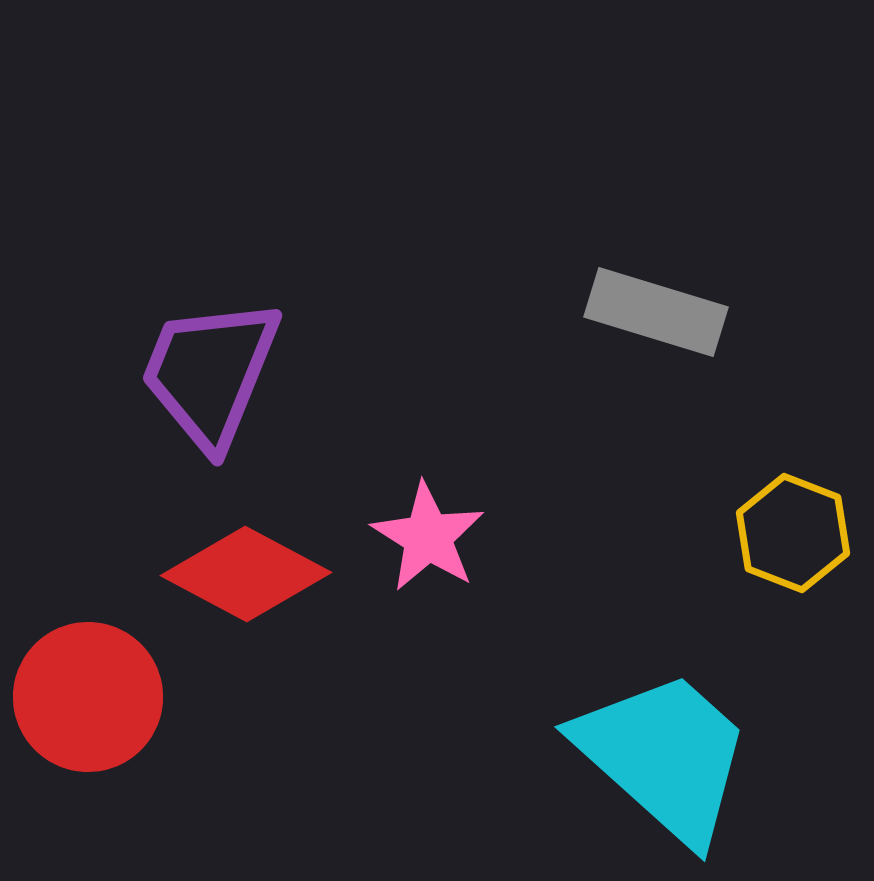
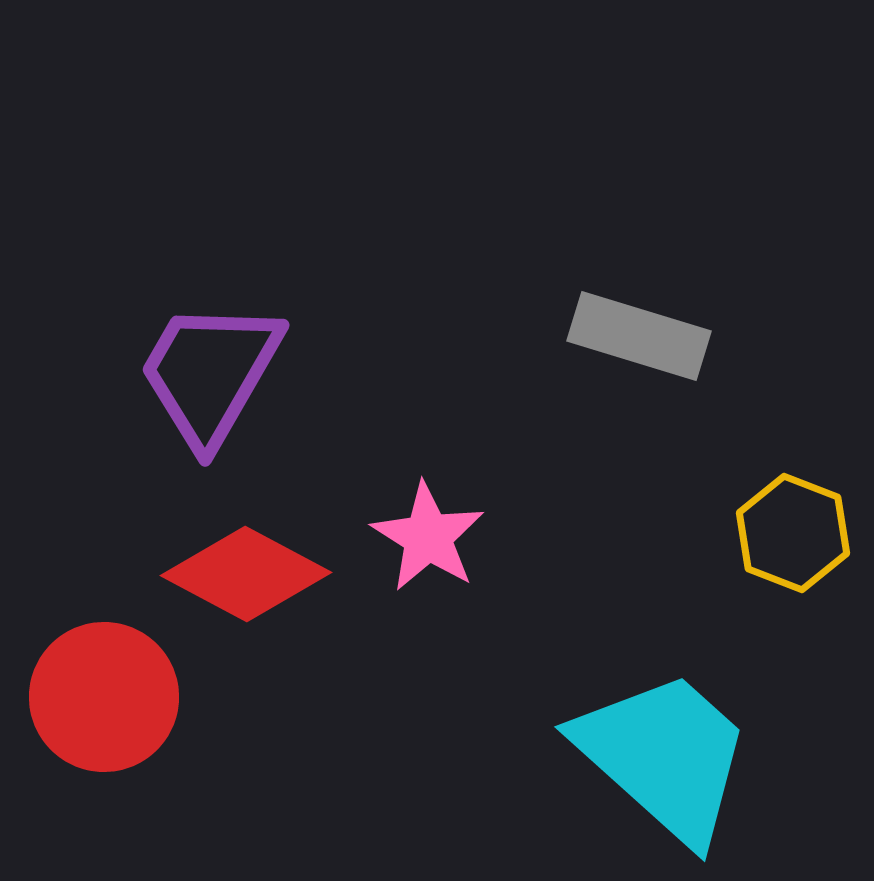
gray rectangle: moved 17 px left, 24 px down
purple trapezoid: rotated 8 degrees clockwise
red circle: moved 16 px right
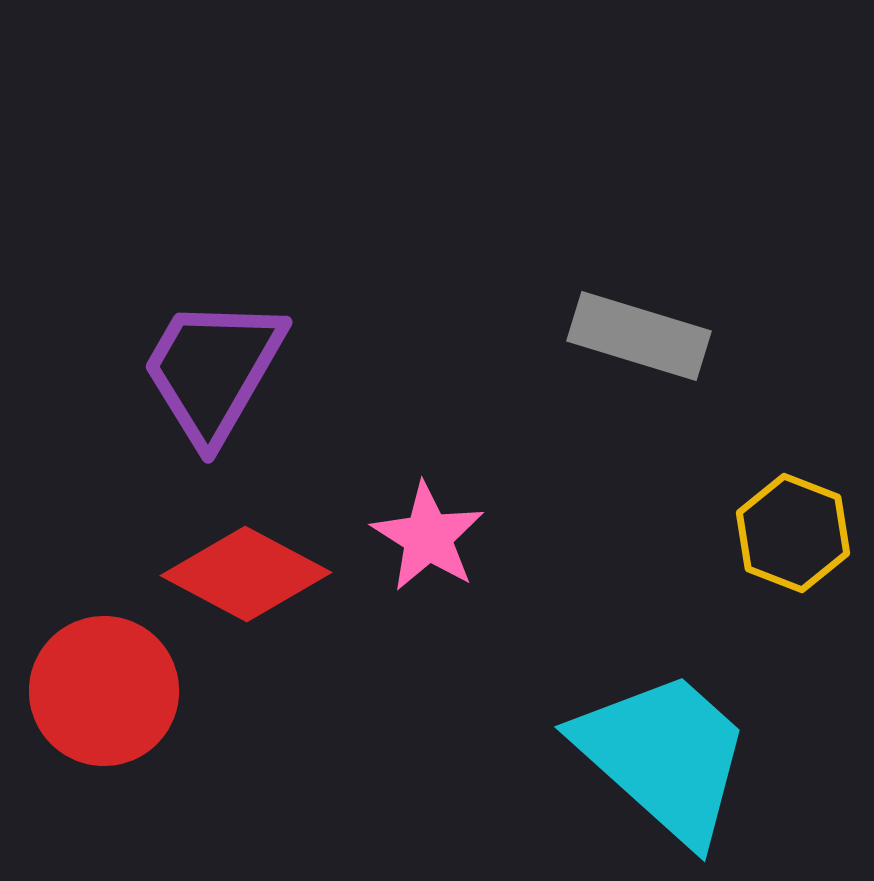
purple trapezoid: moved 3 px right, 3 px up
red circle: moved 6 px up
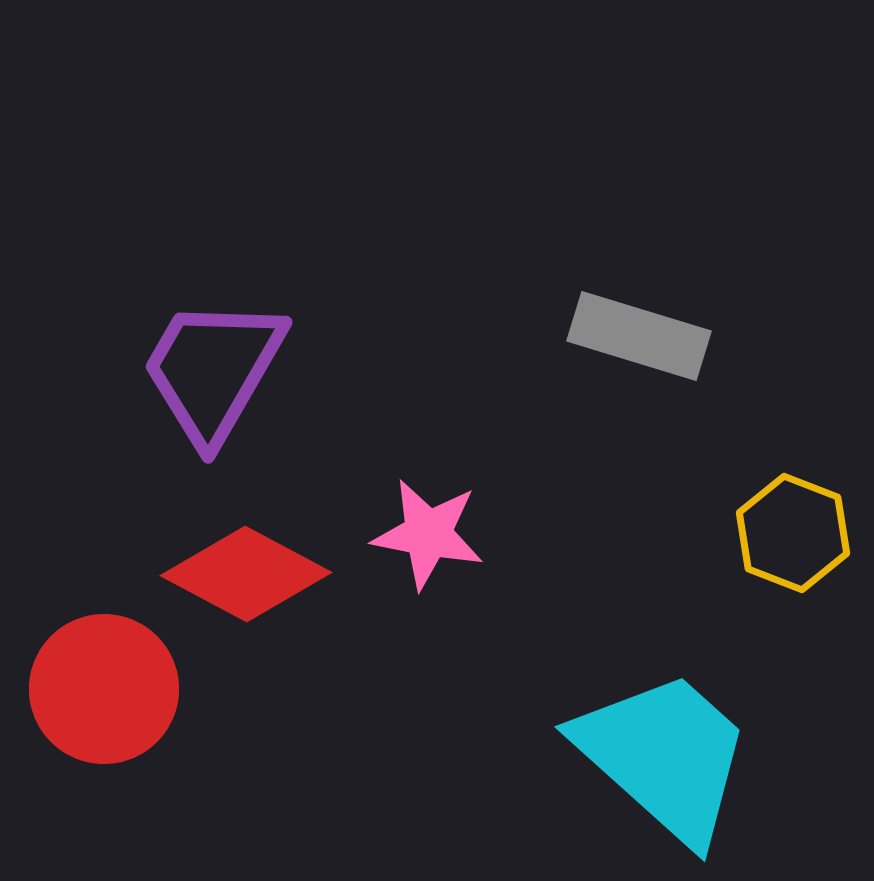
pink star: moved 3 px up; rotated 21 degrees counterclockwise
red circle: moved 2 px up
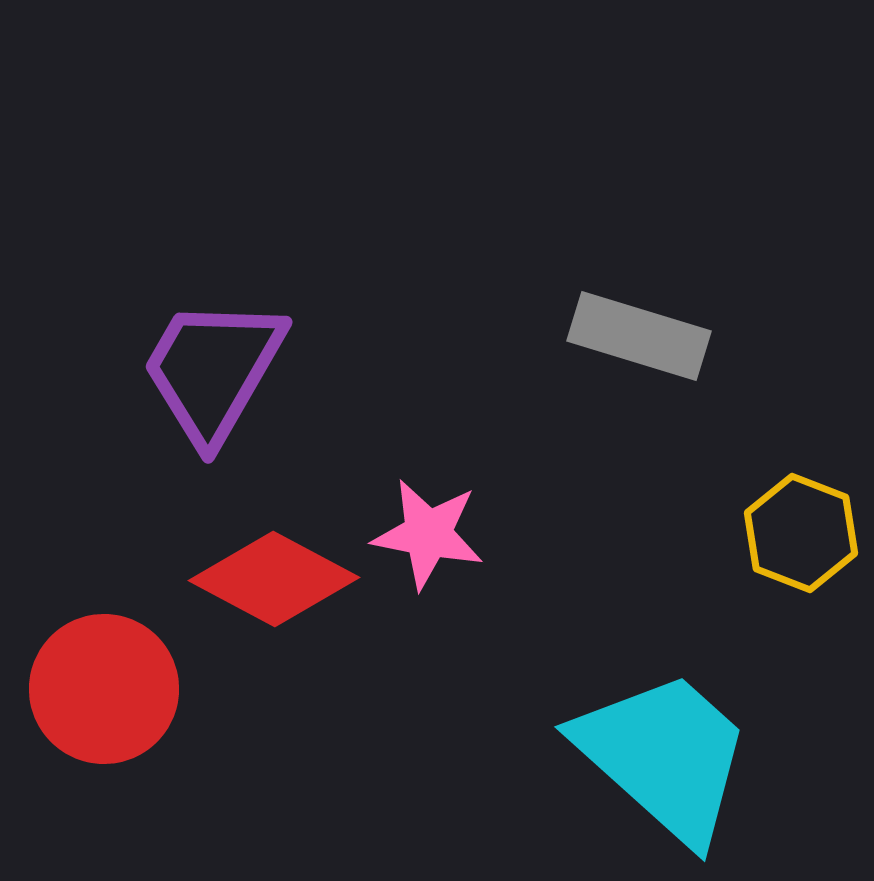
yellow hexagon: moved 8 px right
red diamond: moved 28 px right, 5 px down
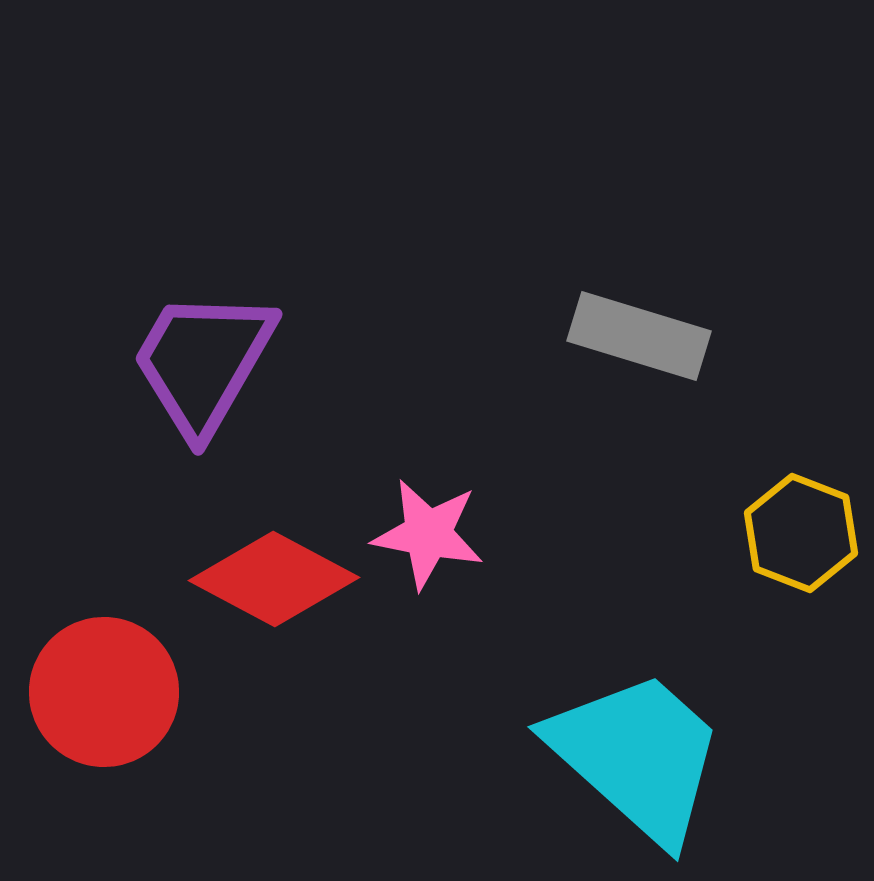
purple trapezoid: moved 10 px left, 8 px up
red circle: moved 3 px down
cyan trapezoid: moved 27 px left
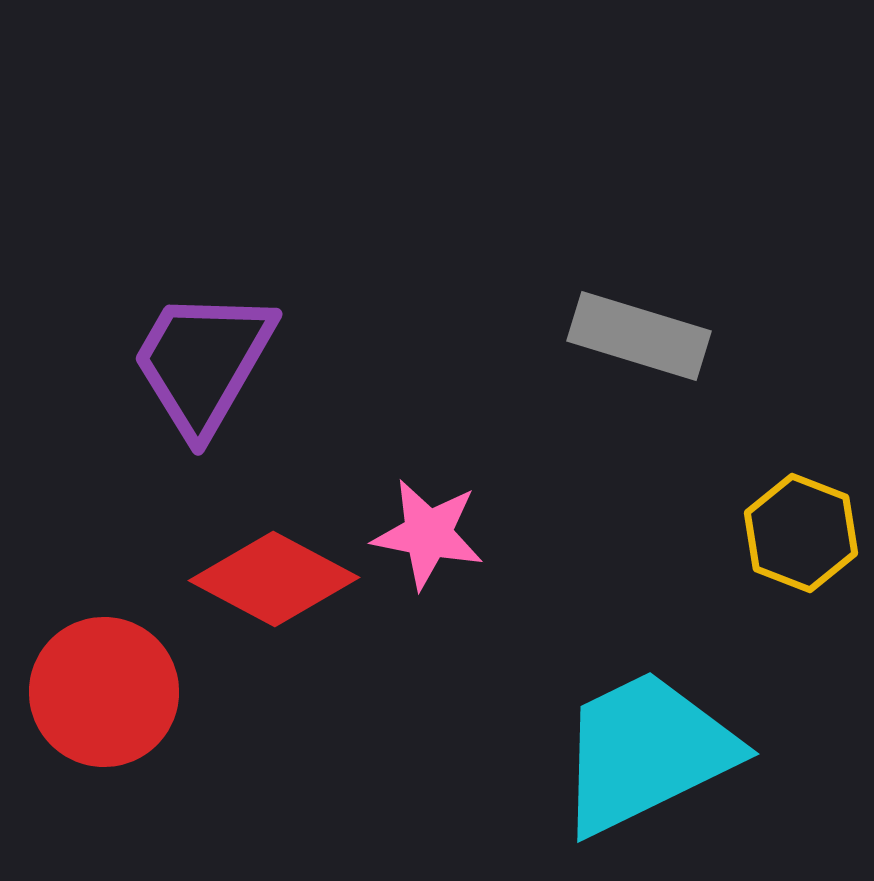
cyan trapezoid: moved 9 px right, 4 px up; rotated 68 degrees counterclockwise
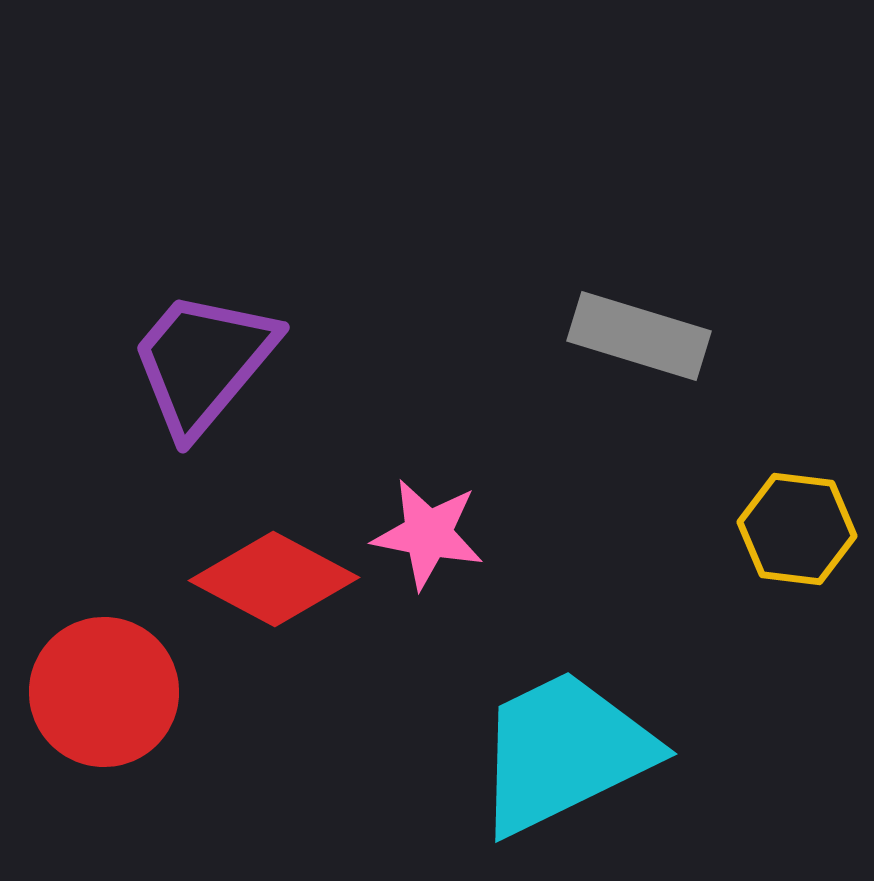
purple trapezoid: rotated 10 degrees clockwise
yellow hexagon: moved 4 px left, 4 px up; rotated 14 degrees counterclockwise
cyan trapezoid: moved 82 px left
